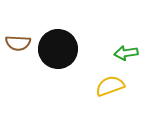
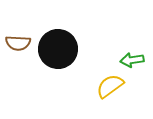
green arrow: moved 6 px right, 7 px down
yellow semicircle: rotated 16 degrees counterclockwise
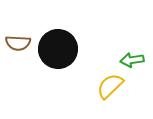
yellow semicircle: rotated 8 degrees counterclockwise
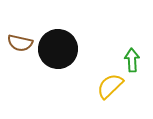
brown semicircle: moved 2 px right; rotated 10 degrees clockwise
green arrow: rotated 95 degrees clockwise
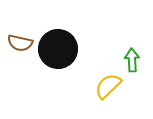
yellow semicircle: moved 2 px left
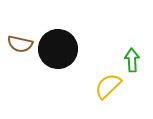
brown semicircle: moved 1 px down
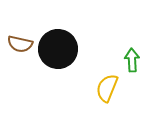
yellow semicircle: moved 1 px left, 2 px down; rotated 24 degrees counterclockwise
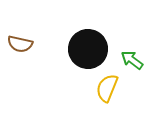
black circle: moved 30 px right
green arrow: rotated 50 degrees counterclockwise
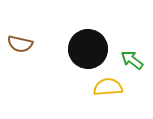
yellow semicircle: moved 1 px right, 1 px up; rotated 64 degrees clockwise
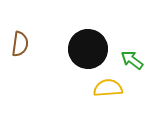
brown semicircle: rotated 95 degrees counterclockwise
yellow semicircle: moved 1 px down
